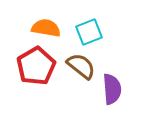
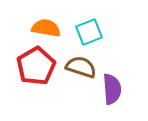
brown semicircle: moved 1 px down; rotated 20 degrees counterclockwise
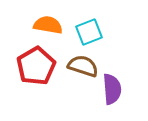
orange semicircle: moved 2 px right, 3 px up
brown semicircle: moved 2 px right, 1 px up
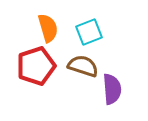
orange semicircle: moved 3 px down; rotated 64 degrees clockwise
red pentagon: rotated 12 degrees clockwise
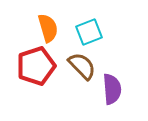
brown semicircle: moved 1 px left; rotated 28 degrees clockwise
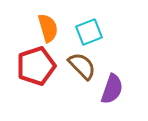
purple semicircle: rotated 24 degrees clockwise
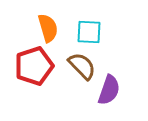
cyan square: rotated 24 degrees clockwise
red pentagon: moved 2 px left
purple semicircle: moved 3 px left, 1 px down
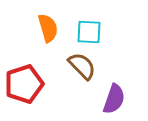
red pentagon: moved 10 px left, 18 px down
purple semicircle: moved 5 px right, 9 px down
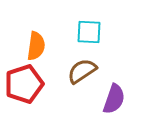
orange semicircle: moved 12 px left, 18 px down; rotated 24 degrees clockwise
brown semicircle: moved 5 px down; rotated 80 degrees counterclockwise
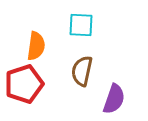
cyan square: moved 8 px left, 7 px up
brown semicircle: rotated 44 degrees counterclockwise
